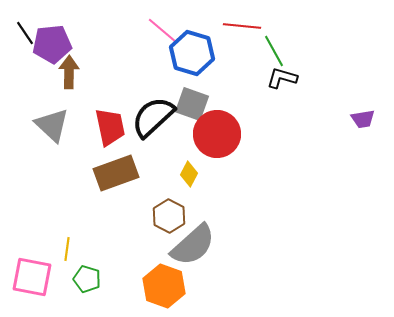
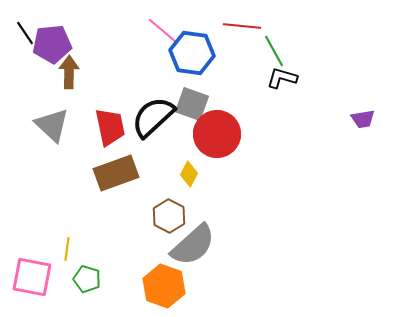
blue hexagon: rotated 9 degrees counterclockwise
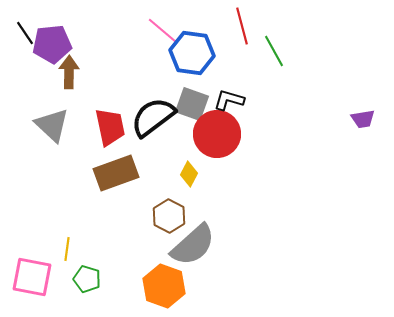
red line: rotated 69 degrees clockwise
black L-shape: moved 53 px left, 22 px down
black semicircle: rotated 6 degrees clockwise
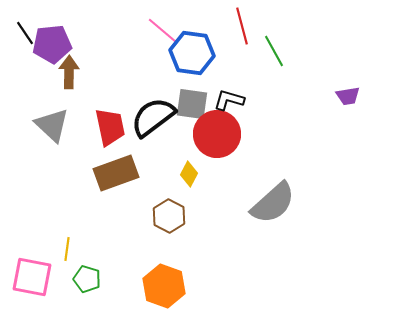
gray square: rotated 12 degrees counterclockwise
purple trapezoid: moved 15 px left, 23 px up
gray semicircle: moved 80 px right, 42 px up
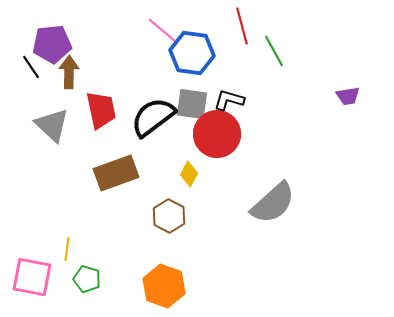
black line: moved 6 px right, 34 px down
red trapezoid: moved 9 px left, 17 px up
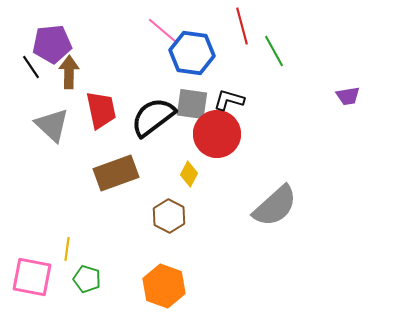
gray semicircle: moved 2 px right, 3 px down
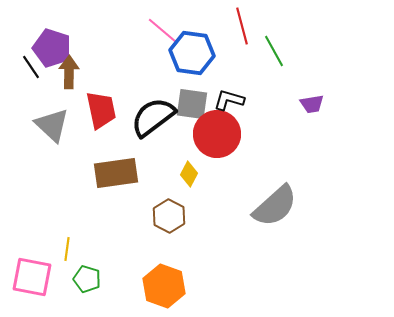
purple pentagon: moved 4 px down; rotated 24 degrees clockwise
purple trapezoid: moved 36 px left, 8 px down
brown rectangle: rotated 12 degrees clockwise
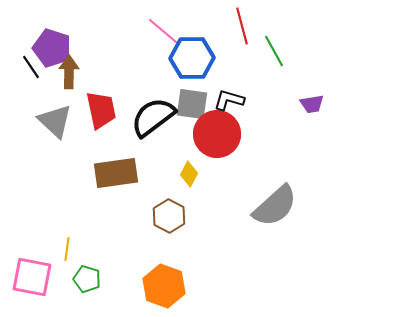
blue hexagon: moved 5 px down; rotated 9 degrees counterclockwise
gray triangle: moved 3 px right, 4 px up
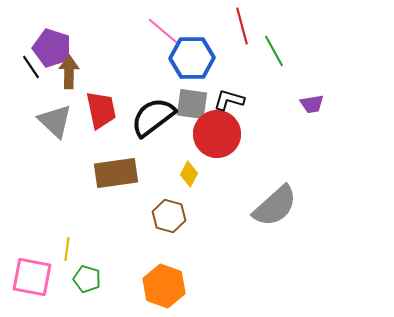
brown hexagon: rotated 12 degrees counterclockwise
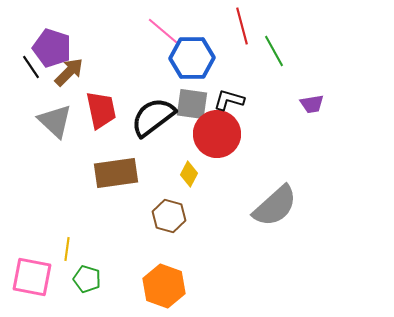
brown arrow: rotated 44 degrees clockwise
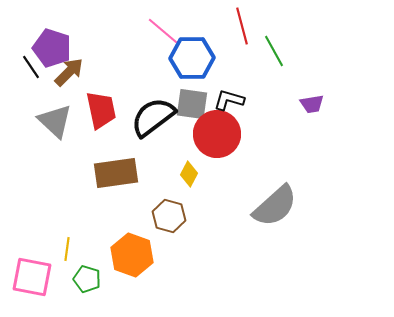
orange hexagon: moved 32 px left, 31 px up
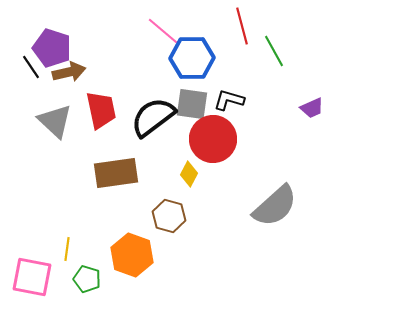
brown arrow: rotated 32 degrees clockwise
purple trapezoid: moved 4 px down; rotated 15 degrees counterclockwise
red circle: moved 4 px left, 5 px down
